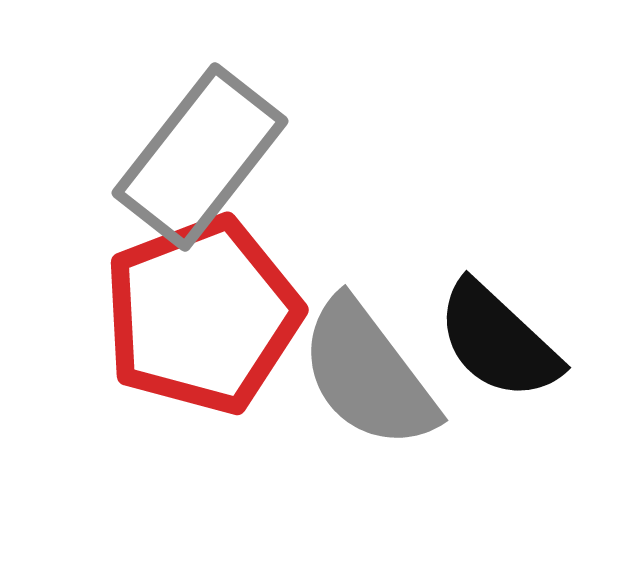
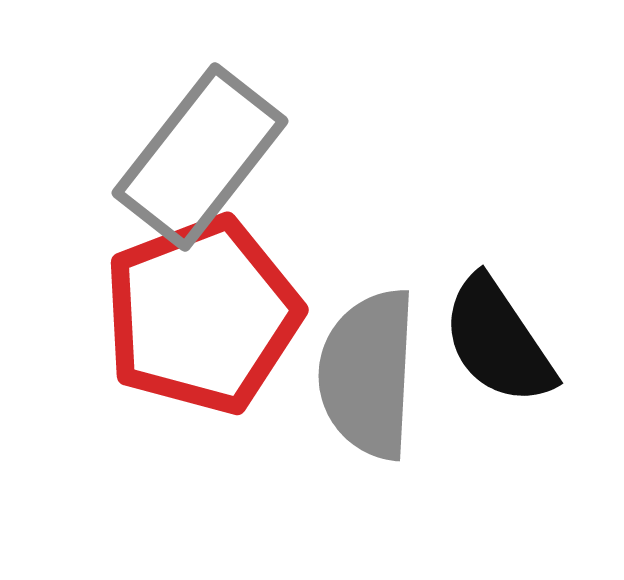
black semicircle: rotated 13 degrees clockwise
gray semicircle: rotated 40 degrees clockwise
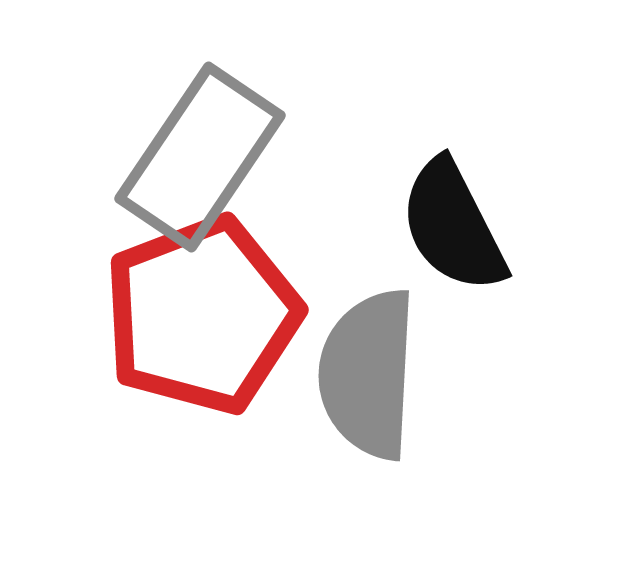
gray rectangle: rotated 4 degrees counterclockwise
black semicircle: moved 45 px left, 115 px up; rotated 7 degrees clockwise
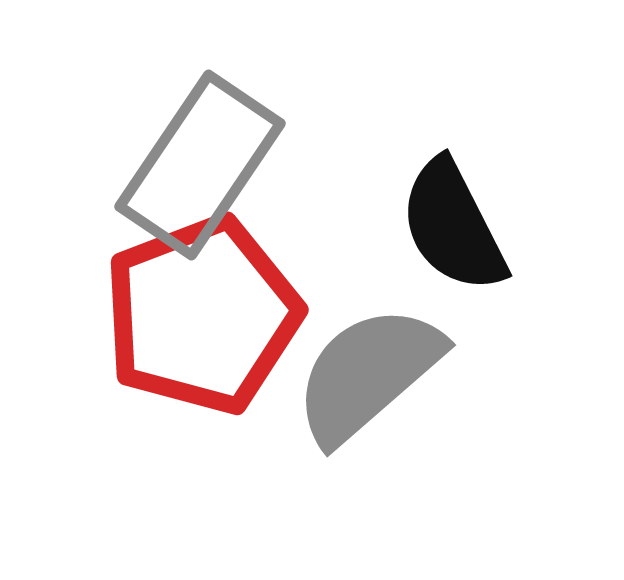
gray rectangle: moved 8 px down
gray semicircle: rotated 46 degrees clockwise
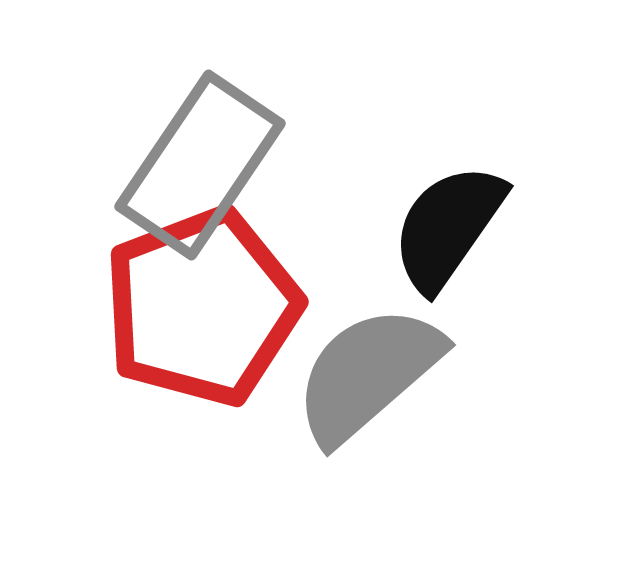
black semicircle: moved 5 px left, 1 px down; rotated 62 degrees clockwise
red pentagon: moved 8 px up
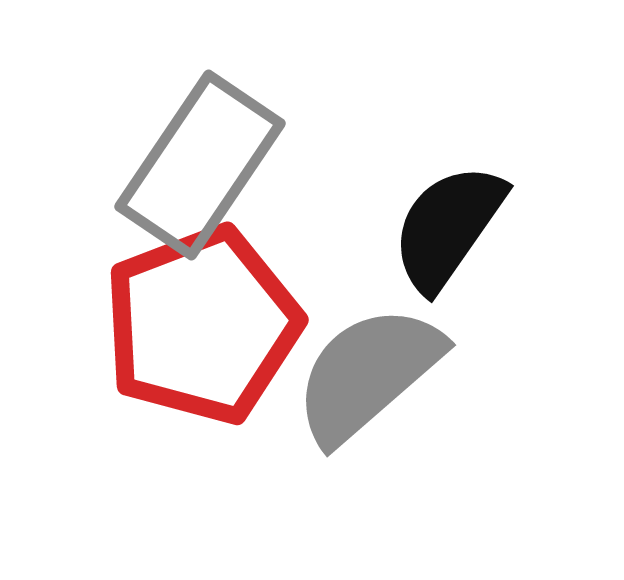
red pentagon: moved 18 px down
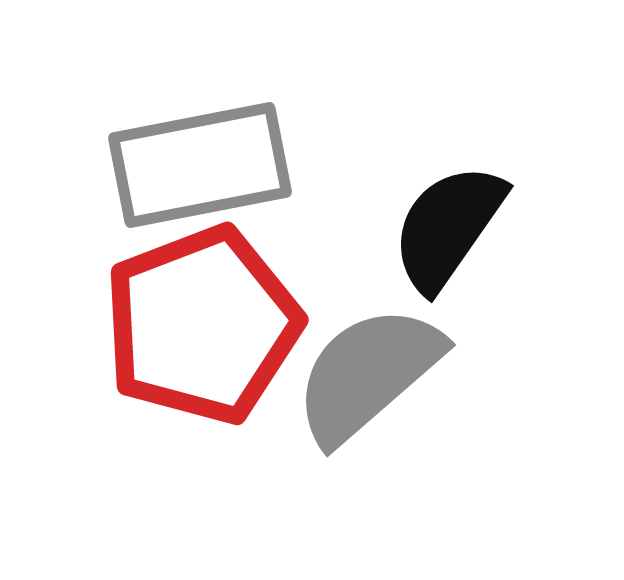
gray rectangle: rotated 45 degrees clockwise
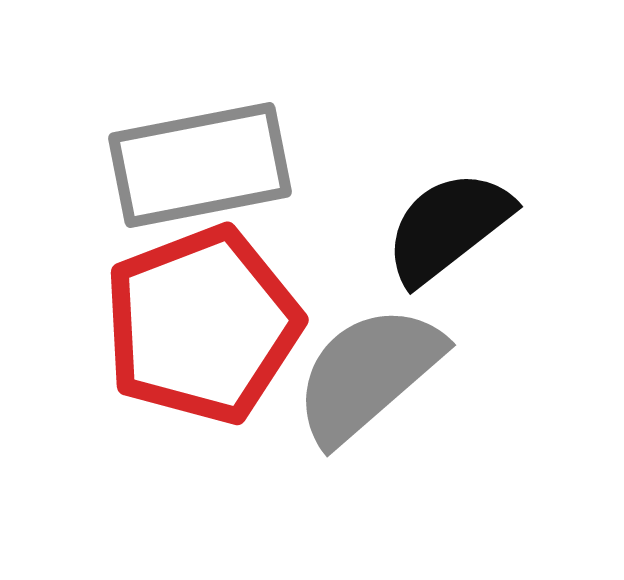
black semicircle: rotated 17 degrees clockwise
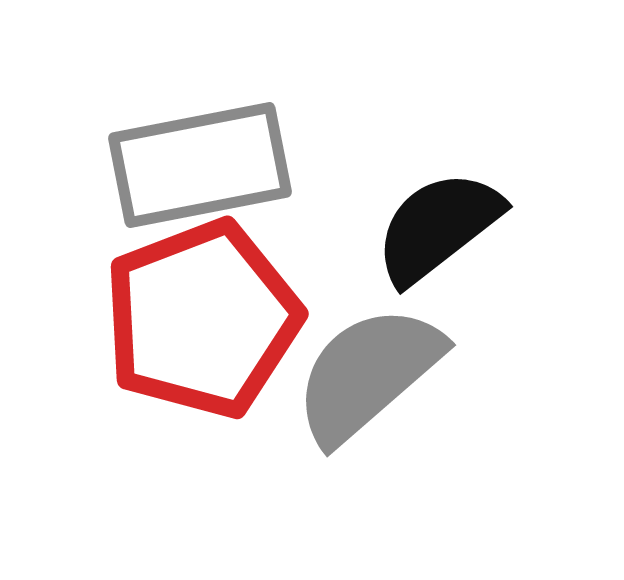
black semicircle: moved 10 px left
red pentagon: moved 6 px up
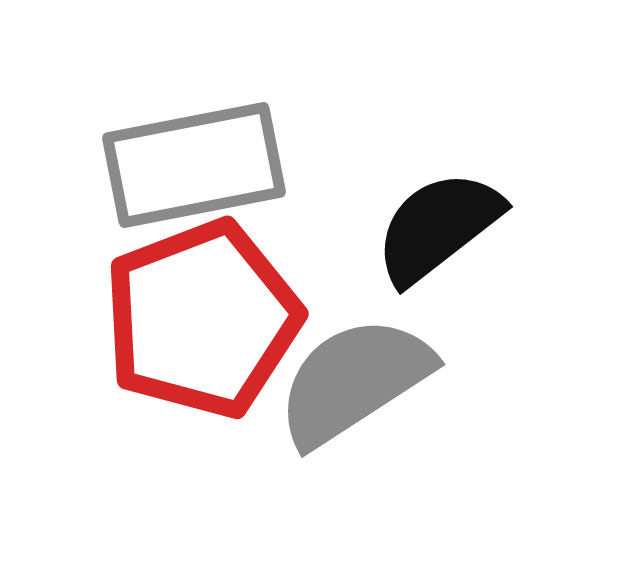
gray rectangle: moved 6 px left
gray semicircle: moved 14 px left, 7 px down; rotated 8 degrees clockwise
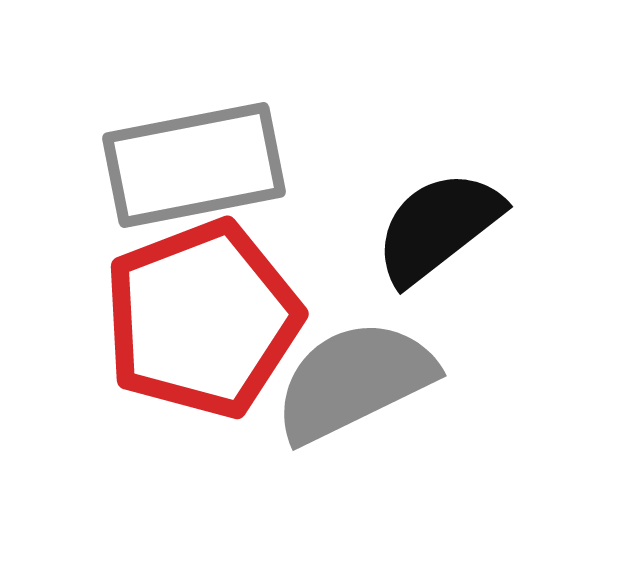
gray semicircle: rotated 7 degrees clockwise
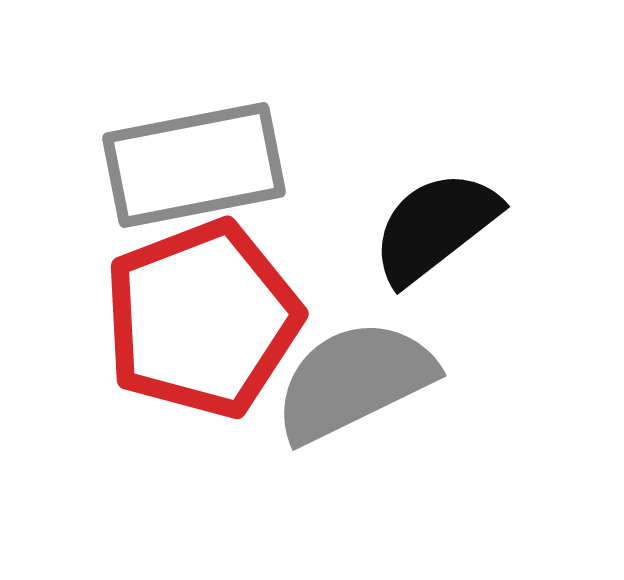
black semicircle: moved 3 px left
